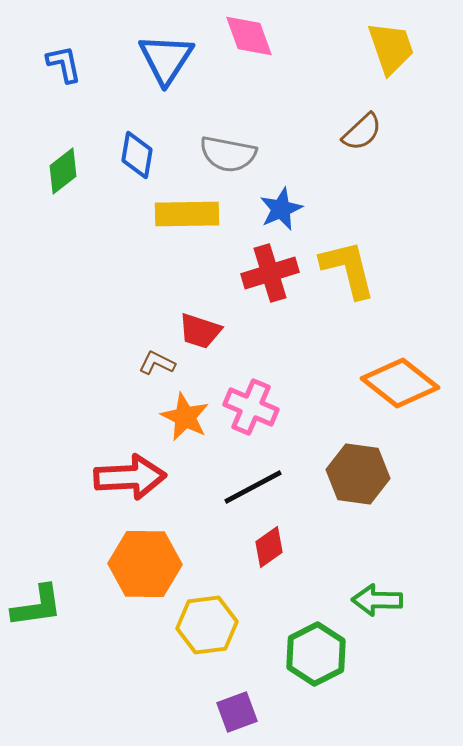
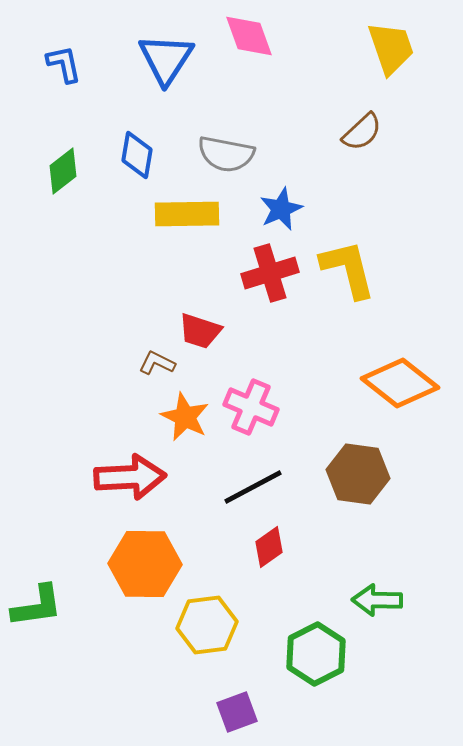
gray semicircle: moved 2 px left
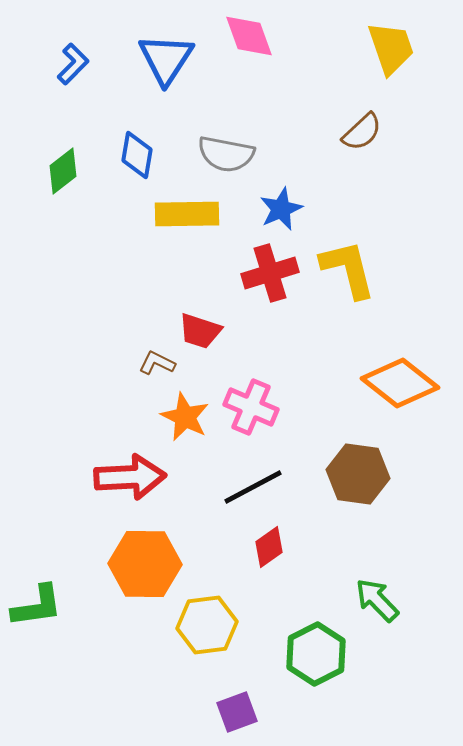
blue L-shape: moved 9 px right; rotated 57 degrees clockwise
green arrow: rotated 45 degrees clockwise
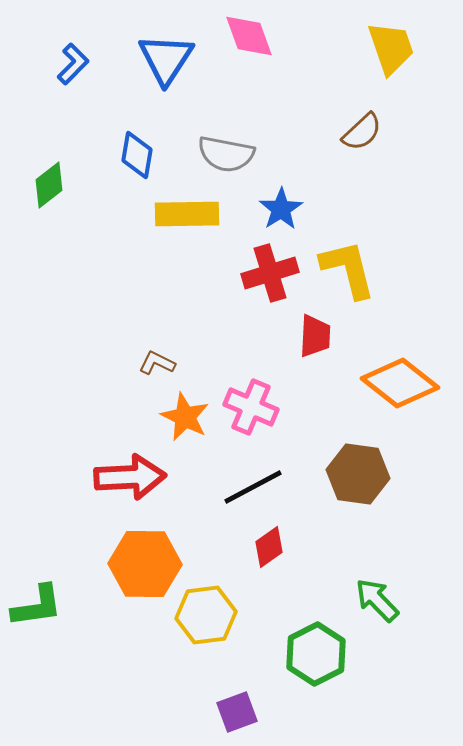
green diamond: moved 14 px left, 14 px down
blue star: rotated 9 degrees counterclockwise
red trapezoid: moved 115 px right, 5 px down; rotated 105 degrees counterclockwise
yellow hexagon: moved 1 px left, 10 px up
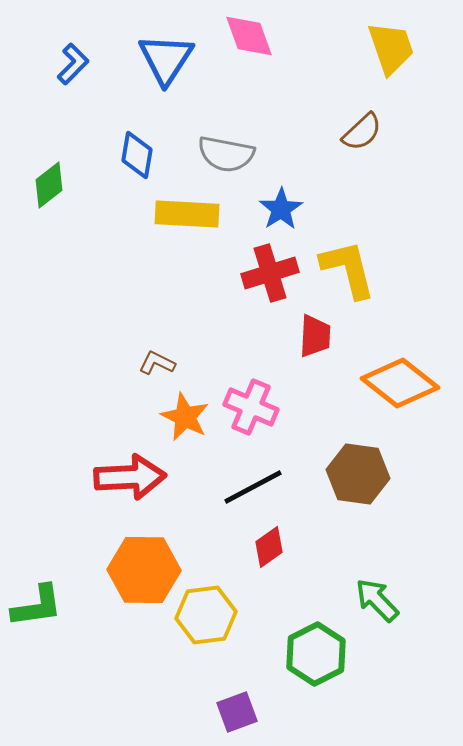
yellow rectangle: rotated 4 degrees clockwise
orange hexagon: moved 1 px left, 6 px down
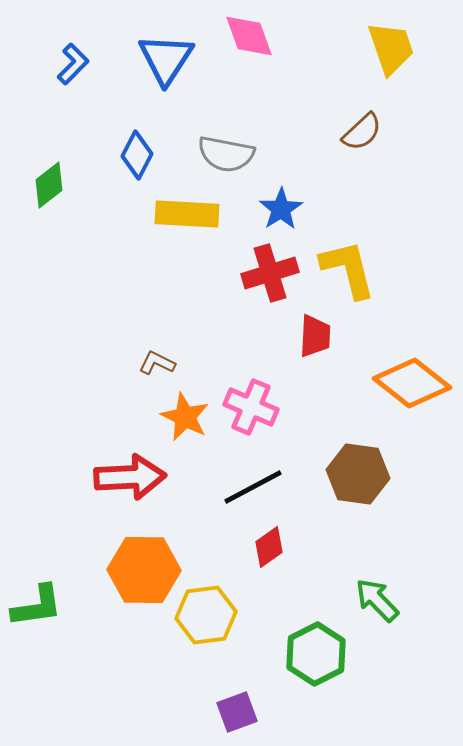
blue diamond: rotated 18 degrees clockwise
orange diamond: moved 12 px right
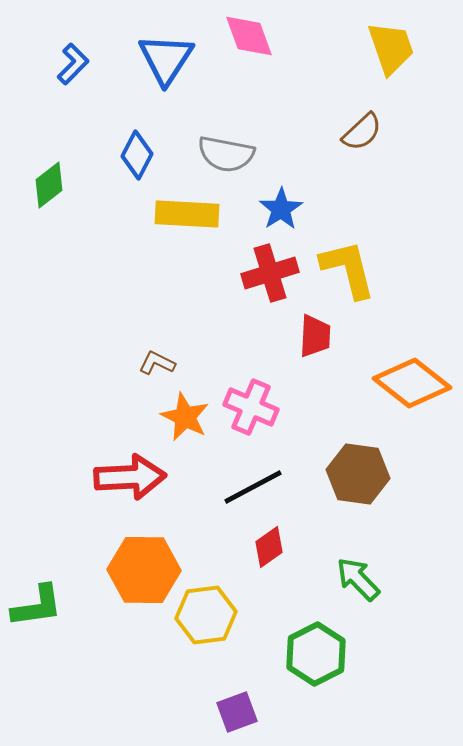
green arrow: moved 19 px left, 21 px up
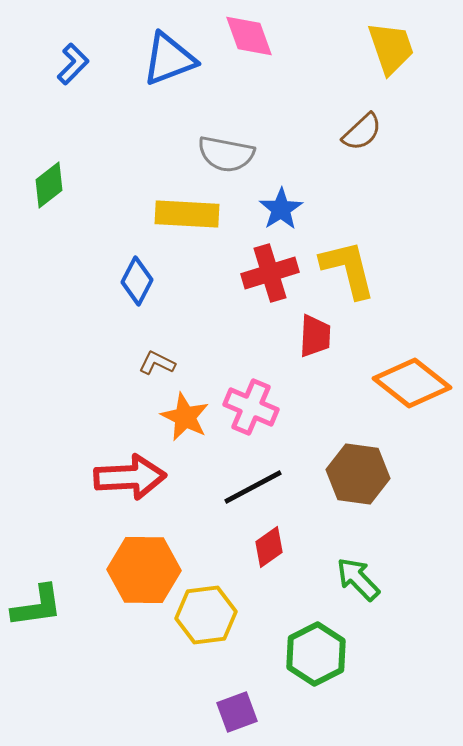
blue triangle: moved 3 px right; rotated 36 degrees clockwise
blue diamond: moved 126 px down
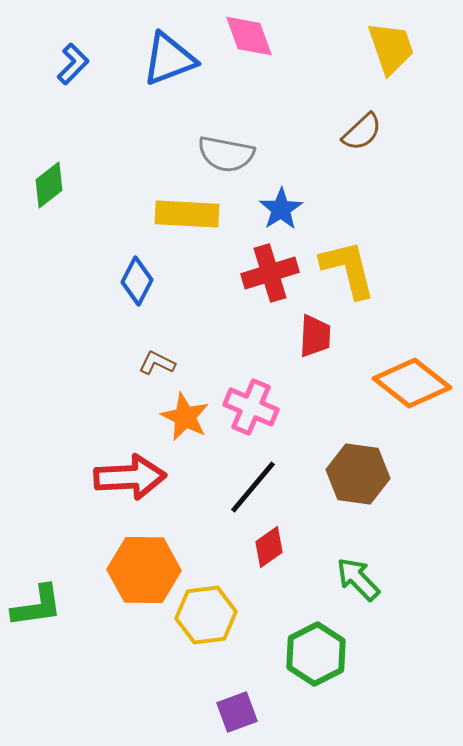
black line: rotated 22 degrees counterclockwise
